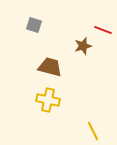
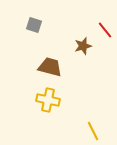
red line: moved 2 px right; rotated 30 degrees clockwise
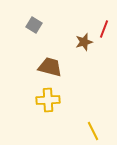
gray square: rotated 14 degrees clockwise
red line: moved 1 px left, 1 px up; rotated 60 degrees clockwise
brown star: moved 1 px right, 4 px up
yellow cross: rotated 15 degrees counterclockwise
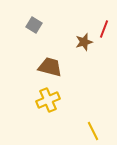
yellow cross: rotated 20 degrees counterclockwise
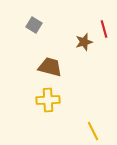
red line: rotated 36 degrees counterclockwise
yellow cross: rotated 20 degrees clockwise
